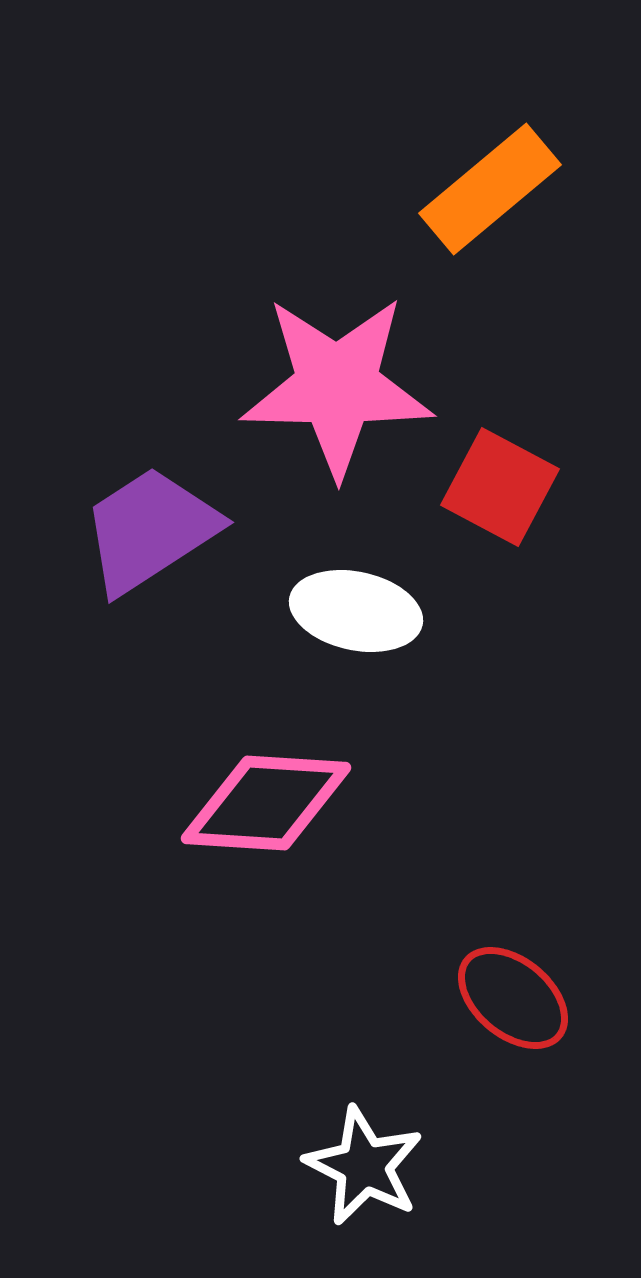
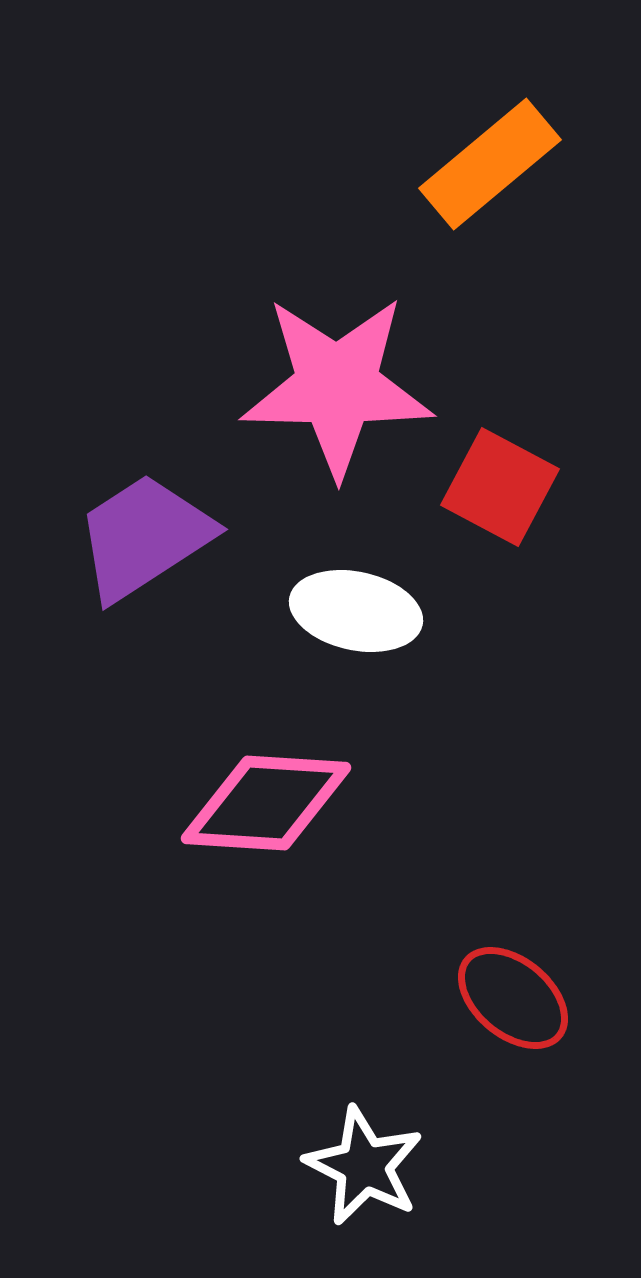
orange rectangle: moved 25 px up
purple trapezoid: moved 6 px left, 7 px down
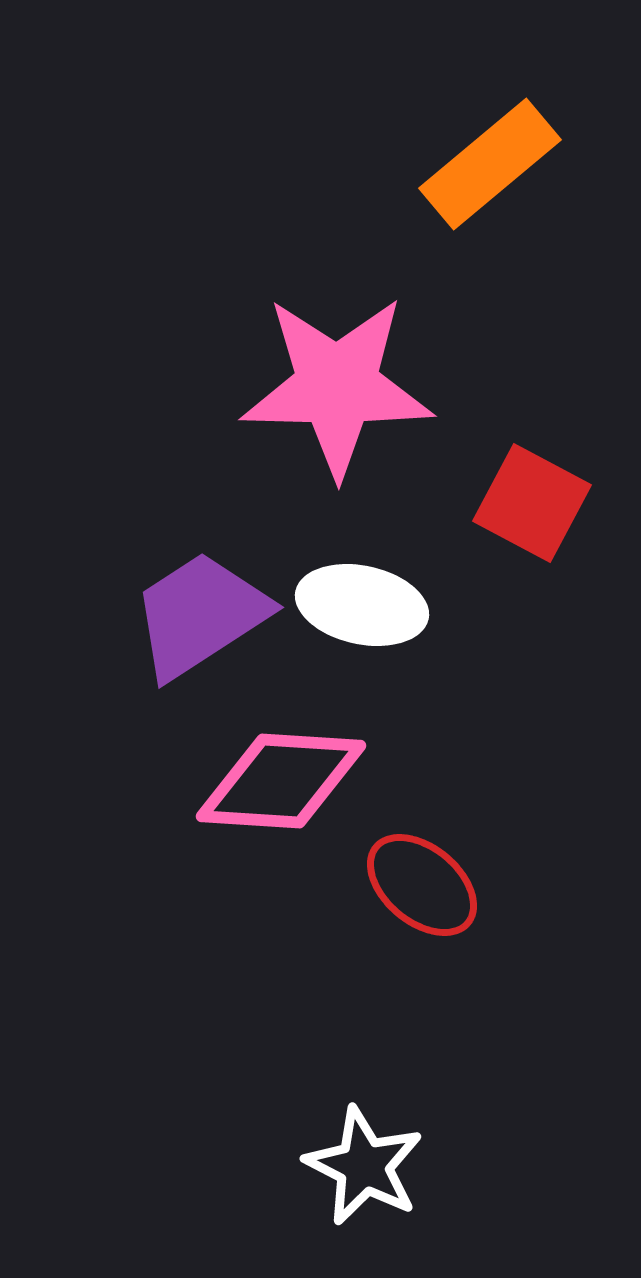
red square: moved 32 px right, 16 px down
purple trapezoid: moved 56 px right, 78 px down
white ellipse: moved 6 px right, 6 px up
pink diamond: moved 15 px right, 22 px up
red ellipse: moved 91 px left, 113 px up
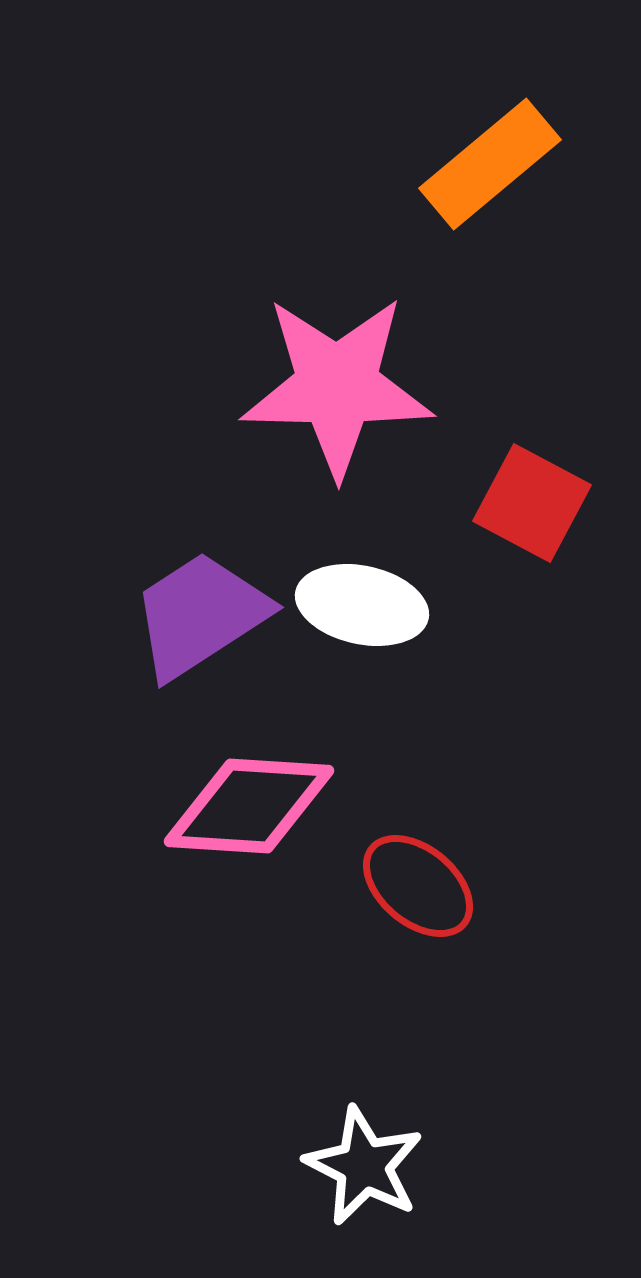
pink diamond: moved 32 px left, 25 px down
red ellipse: moved 4 px left, 1 px down
